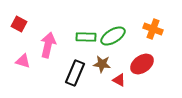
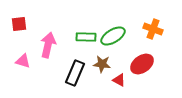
red square: rotated 35 degrees counterclockwise
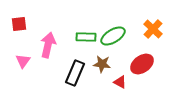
orange cross: rotated 24 degrees clockwise
pink triangle: rotated 49 degrees clockwise
red triangle: moved 1 px right, 2 px down
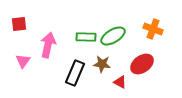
orange cross: rotated 24 degrees counterclockwise
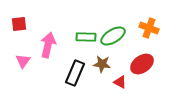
orange cross: moved 4 px left, 1 px up
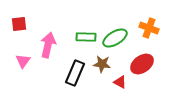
green ellipse: moved 2 px right, 2 px down
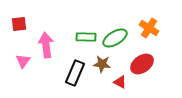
orange cross: rotated 12 degrees clockwise
pink arrow: moved 2 px left; rotated 20 degrees counterclockwise
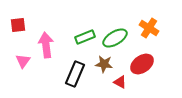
red square: moved 1 px left, 1 px down
green rectangle: moved 1 px left; rotated 24 degrees counterclockwise
brown star: moved 2 px right
black rectangle: moved 1 px down
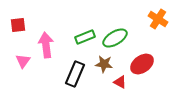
orange cross: moved 9 px right, 9 px up
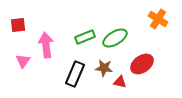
brown star: moved 4 px down
red triangle: rotated 16 degrees counterclockwise
